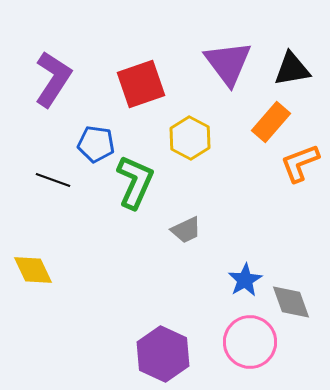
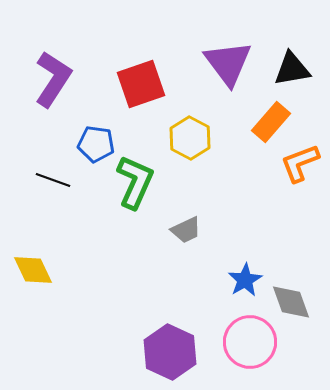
purple hexagon: moved 7 px right, 2 px up
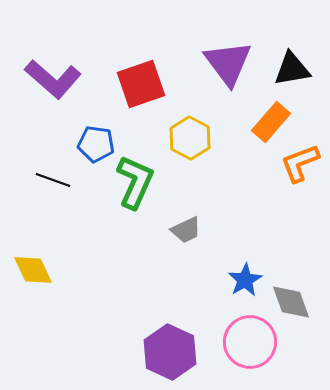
purple L-shape: rotated 98 degrees clockwise
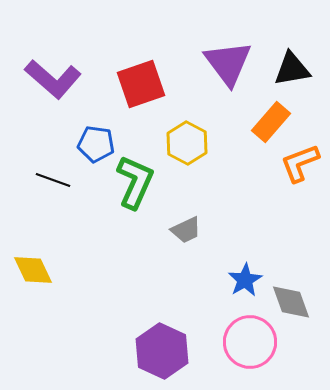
yellow hexagon: moved 3 px left, 5 px down
purple hexagon: moved 8 px left, 1 px up
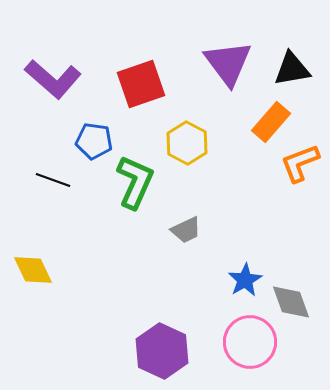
blue pentagon: moved 2 px left, 3 px up
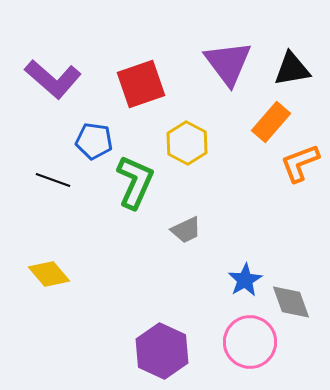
yellow diamond: moved 16 px right, 4 px down; rotated 15 degrees counterclockwise
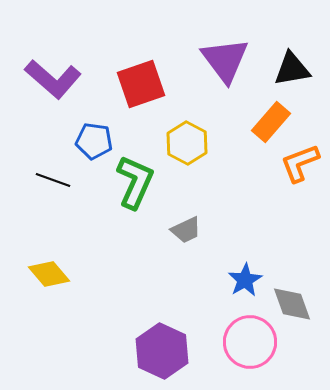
purple triangle: moved 3 px left, 3 px up
gray diamond: moved 1 px right, 2 px down
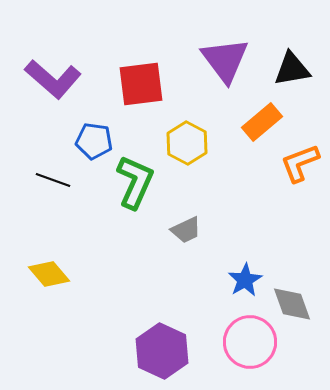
red square: rotated 12 degrees clockwise
orange rectangle: moved 9 px left; rotated 9 degrees clockwise
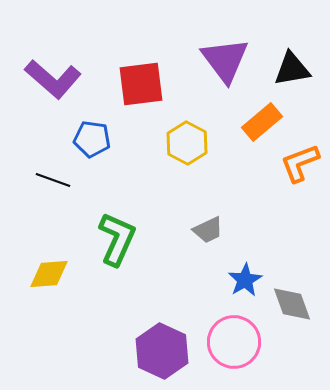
blue pentagon: moved 2 px left, 2 px up
green L-shape: moved 18 px left, 57 px down
gray trapezoid: moved 22 px right
yellow diamond: rotated 54 degrees counterclockwise
pink circle: moved 16 px left
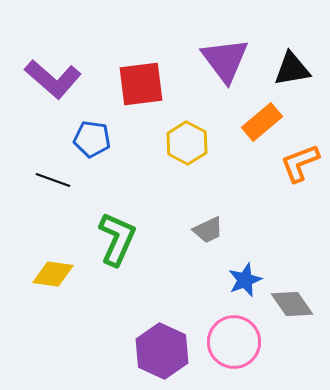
yellow diamond: moved 4 px right; rotated 12 degrees clockwise
blue star: rotated 8 degrees clockwise
gray diamond: rotated 15 degrees counterclockwise
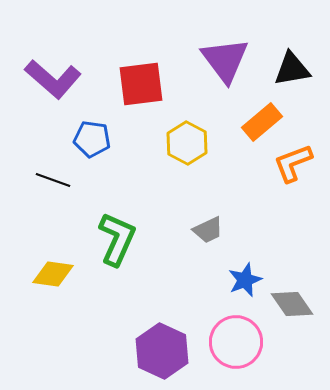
orange L-shape: moved 7 px left
pink circle: moved 2 px right
